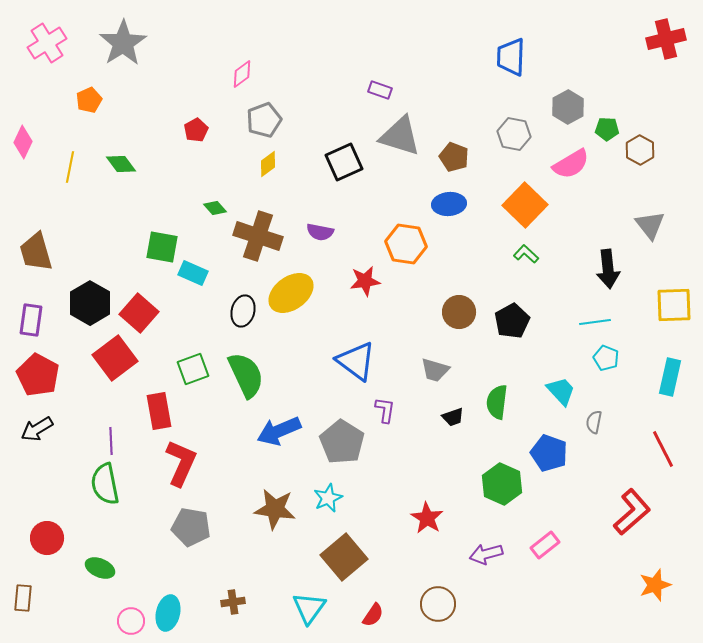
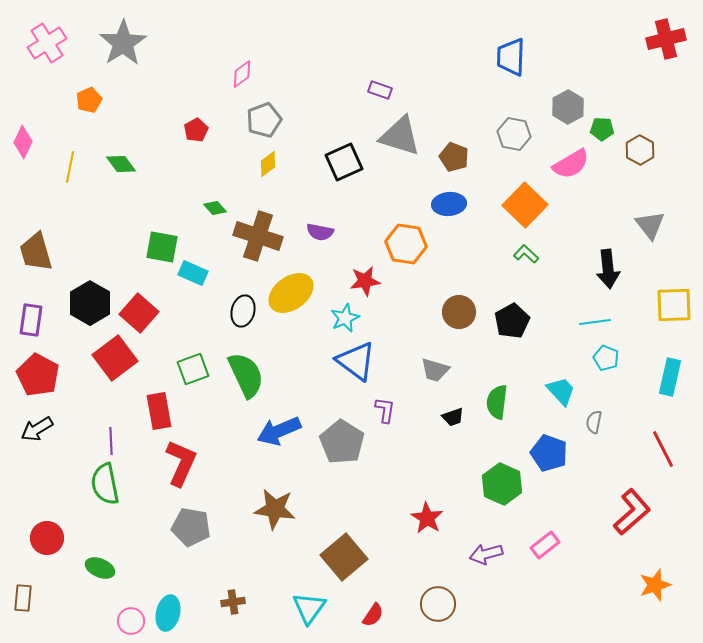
green pentagon at (607, 129): moved 5 px left
cyan star at (328, 498): moved 17 px right, 180 px up
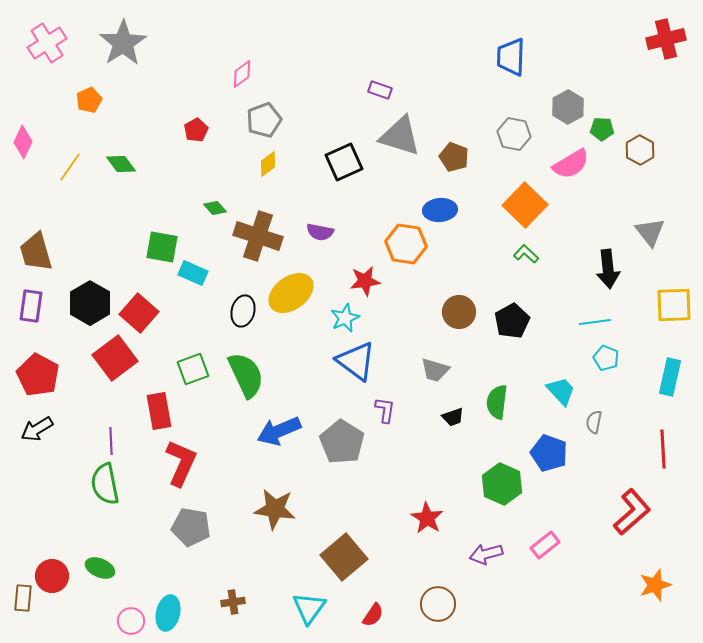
yellow line at (70, 167): rotated 24 degrees clockwise
blue ellipse at (449, 204): moved 9 px left, 6 px down
gray triangle at (650, 225): moved 7 px down
purple rectangle at (31, 320): moved 14 px up
red line at (663, 449): rotated 24 degrees clockwise
red circle at (47, 538): moved 5 px right, 38 px down
